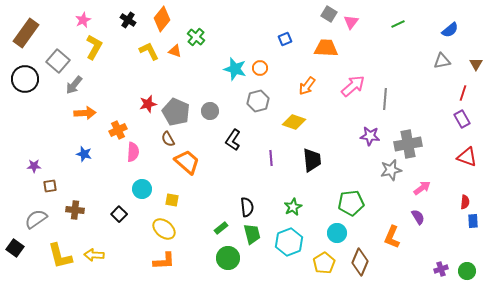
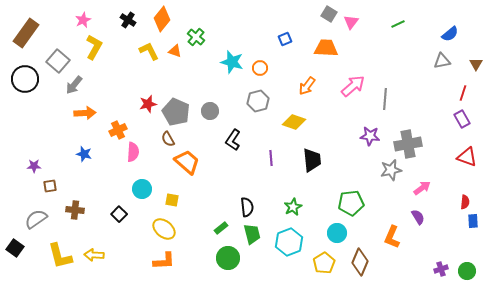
blue semicircle at (450, 30): moved 4 px down
cyan star at (235, 69): moved 3 px left, 7 px up
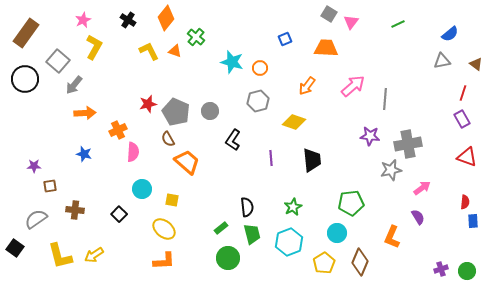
orange diamond at (162, 19): moved 4 px right, 1 px up
brown triangle at (476, 64): rotated 24 degrees counterclockwise
yellow arrow at (94, 255): rotated 36 degrees counterclockwise
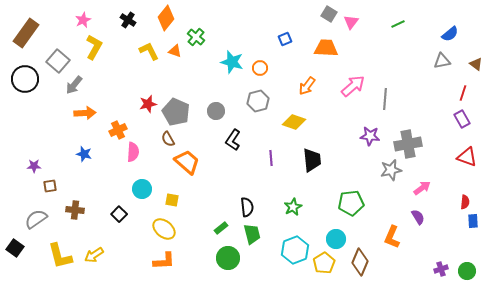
gray circle at (210, 111): moved 6 px right
cyan circle at (337, 233): moved 1 px left, 6 px down
cyan hexagon at (289, 242): moved 6 px right, 8 px down
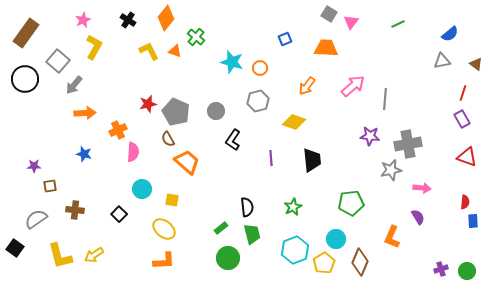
pink arrow at (422, 188): rotated 42 degrees clockwise
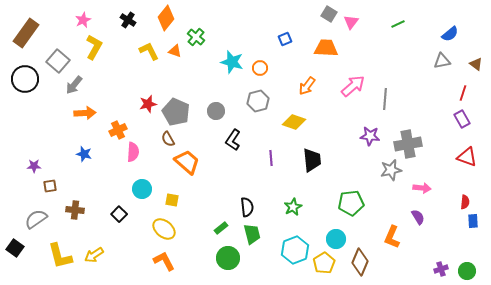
orange L-shape at (164, 261): rotated 115 degrees counterclockwise
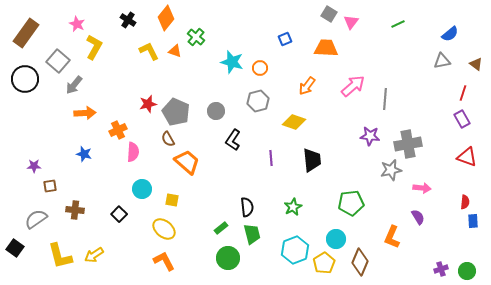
pink star at (83, 20): moved 6 px left, 4 px down; rotated 21 degrees counterclockwise
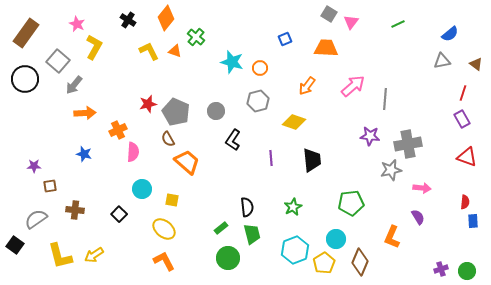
black square at (15, 248): moved 3 px up
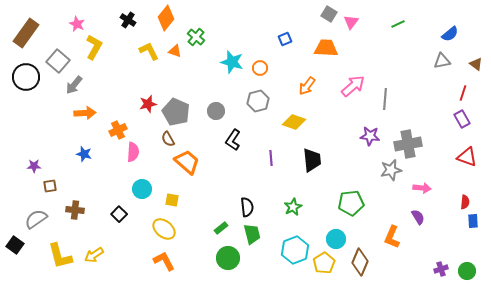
black circle at (25, 79): moved 1 px right, 2 px up
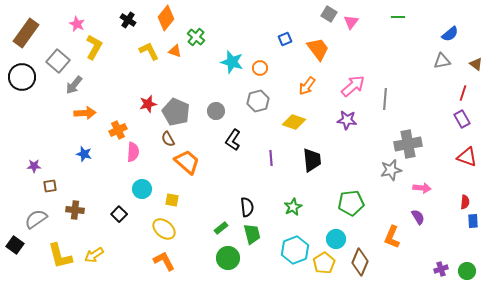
green line at (398, 24): moved 7 px up; rotated 24 degrees clockwise
orange trapezoid at (326, 48): moved 8 px left, 1 px down; rotated 50 degrees clockwise
black circle at (26, 77): moved 4 px left
purple star at (370, 136): moved 23 px left, 16 px up
